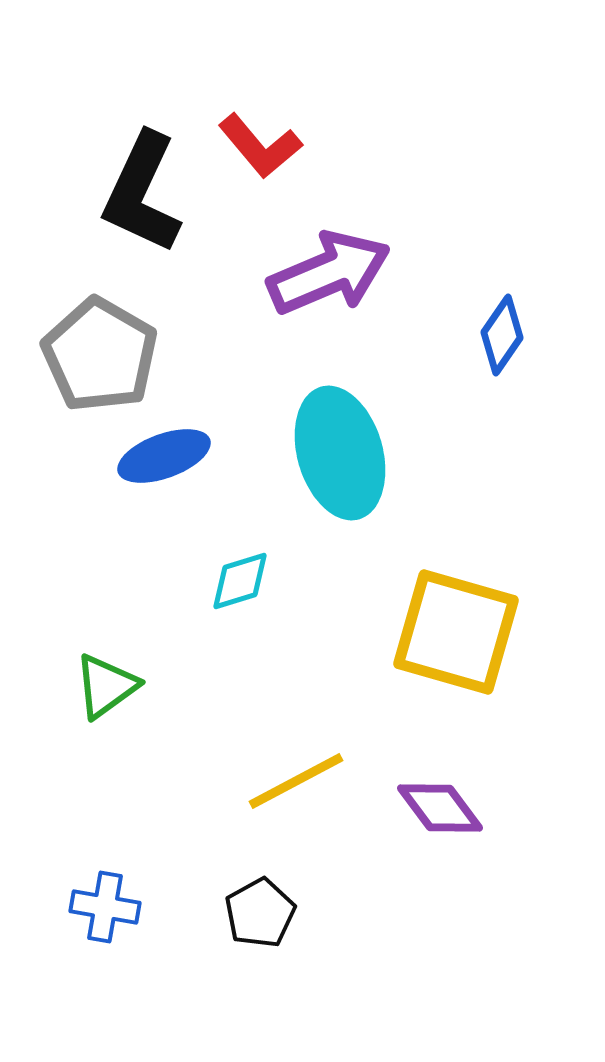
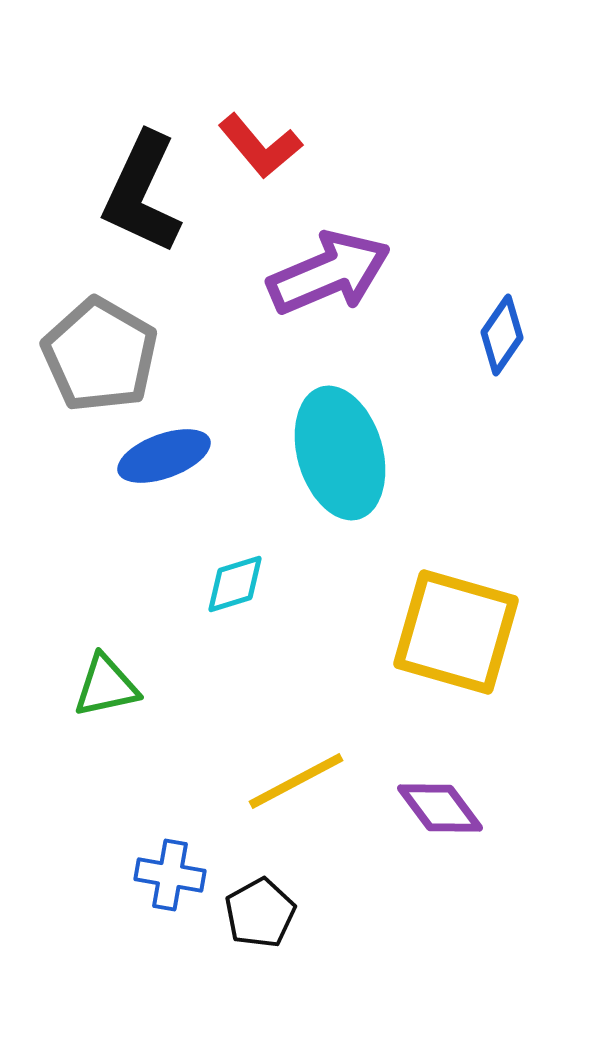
cyan diamond: moved 5 px left, 3 px down
green triangle: rotated 24 degrees clockwise
blue cross: moved 65 px right, 32 px up
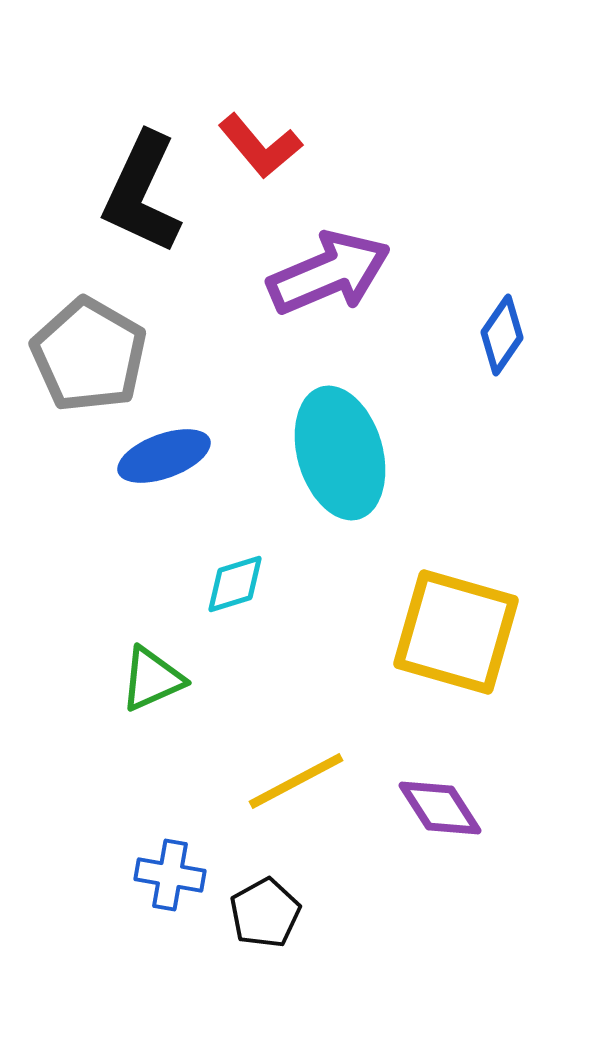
gray pentagon: moved 11 px left
green triangle: moved 46 px right, 7 px up; rotated 12 degrees counterclockwise
purple diamond: rotated 4 degrees clockwise
black pentagon: moved 5 px right
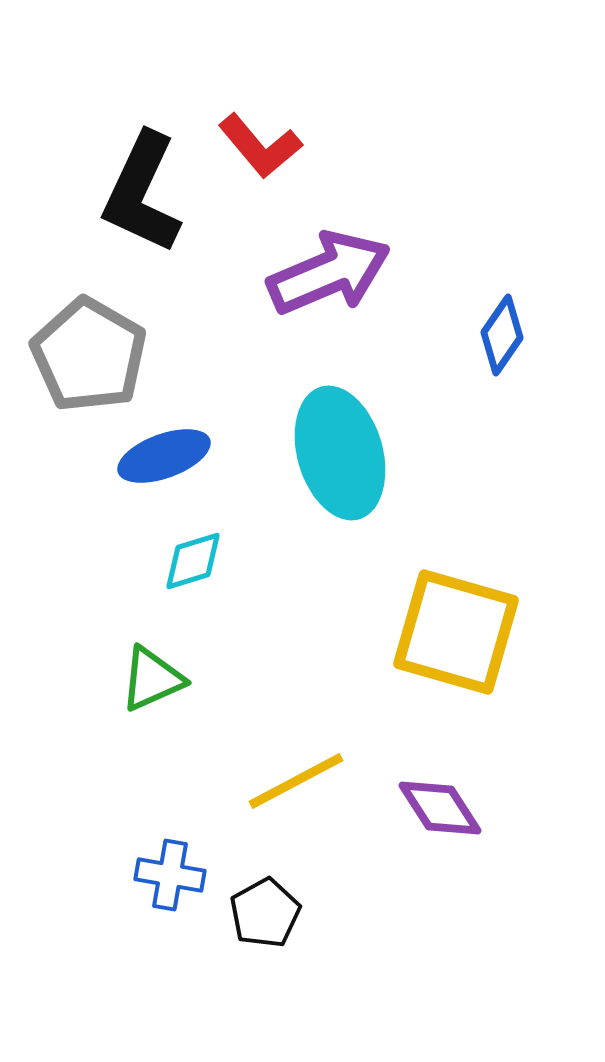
cyan diamond: moved 42 px left, 23 px up
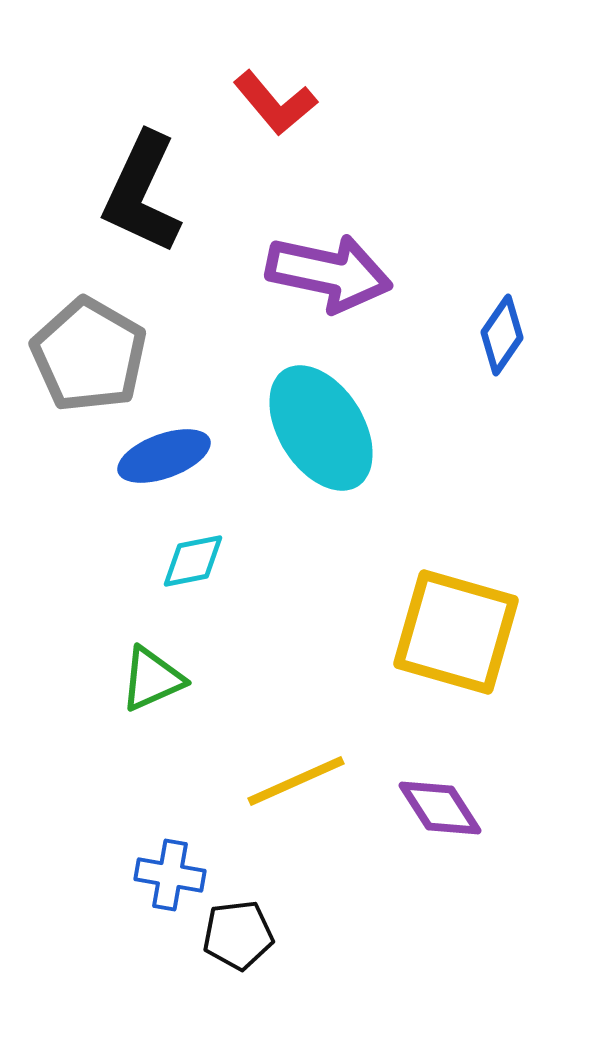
red L-shape: moved 15 px right, 43 px up
purple arrow: rotated 35 degrees clockwise
cyan ellipse: moved 19 px left, 25 px up; rotated 16 degrees counterclockwise
cyan diamond: rotated 6 degrees clockwise
yellow line: rotated 4 degrees clockwise
black pentagon: moved 27 px left, 22 px down; rotated 22 degrees clockwise
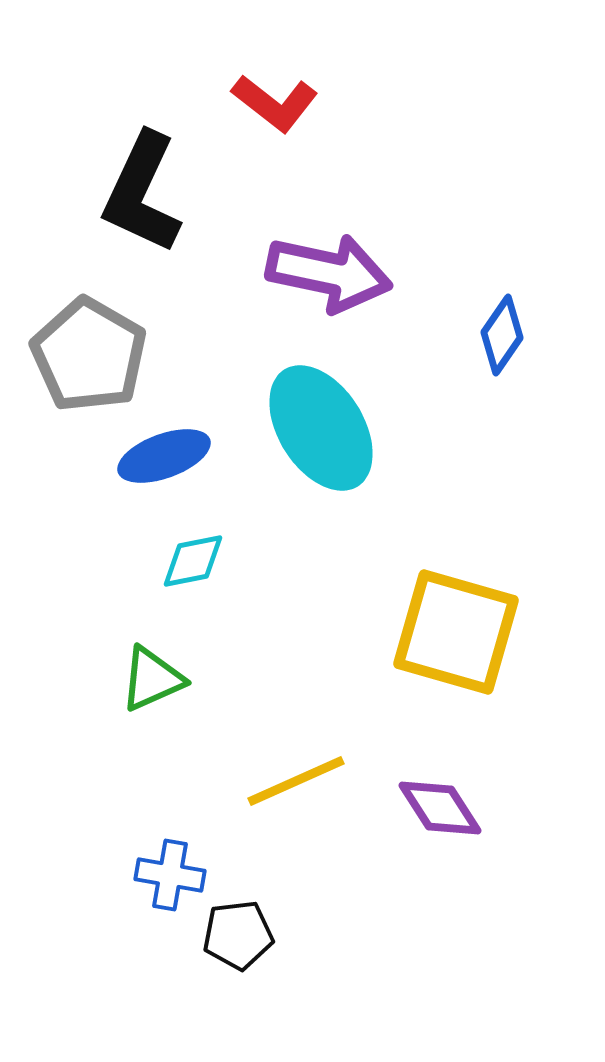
red L-shape: rotated 12 degrees counterclockwise
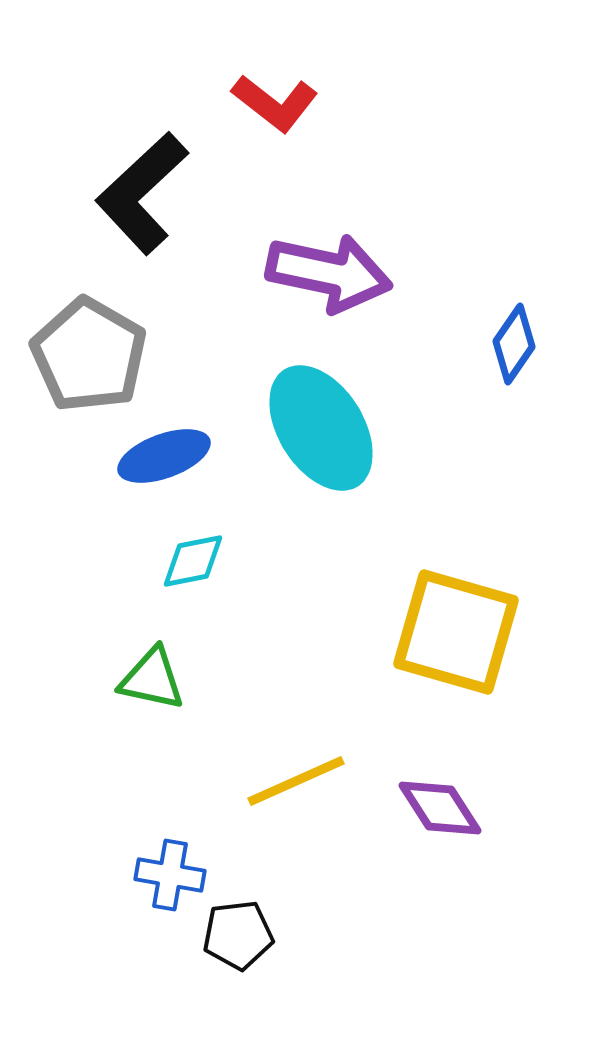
black L-shape: rotated 22 degrees clockwise
blue diamond: moved 12 px right, 9 px down
green triangle: rotated 36 degrees clockwise
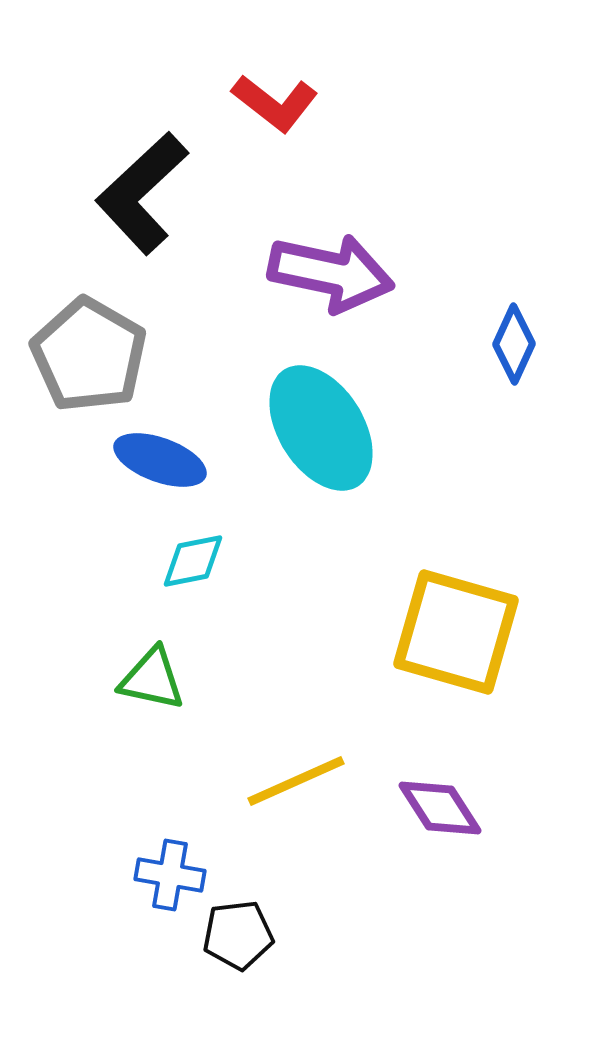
purple arrow: moved 2 px right
blue diamond: rotated 10 degrees counterclockwise
blue ellipse: moved 4 px left, 4 px down; rotated 40 degrees clockwise
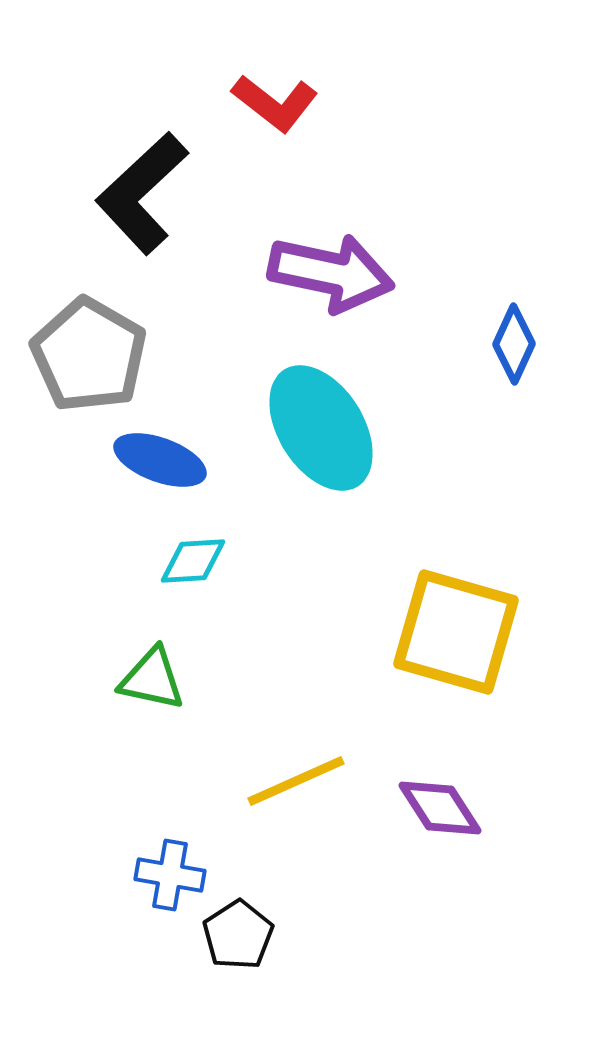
cyan diamond: rotated 8 degrees clockwise
black pentagon: rotated 26 degrees counterclockwise
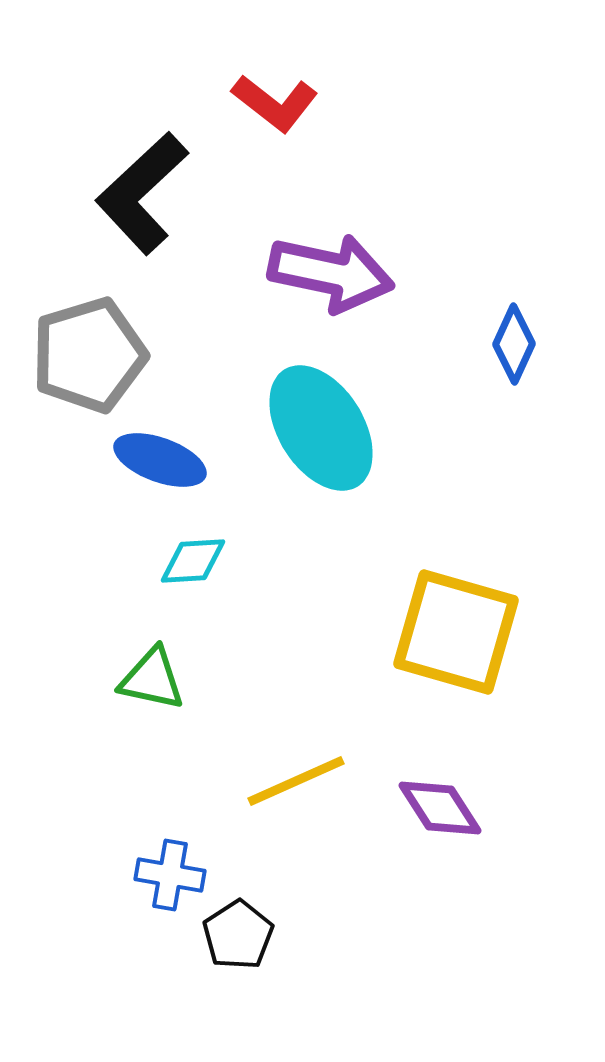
gray pentagon: rotated 25 degrees clockwise
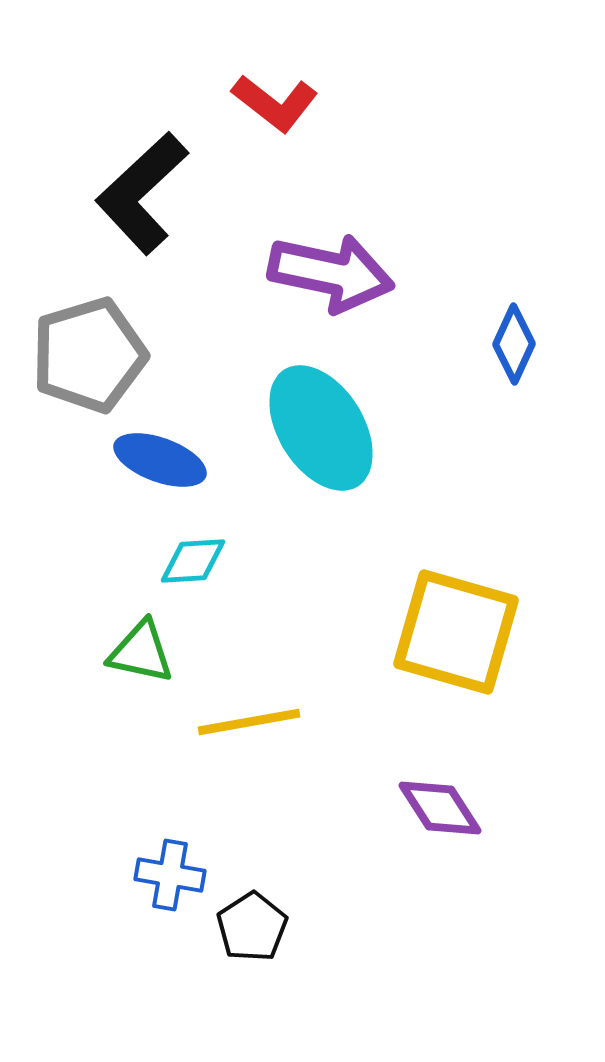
green triangle: moved 11 px left, 27 px up
yellow line: moved 47 px left, 59 px up; rotated 14 degrees clockwise
black pentagon: moved 14 px right, 8 px up
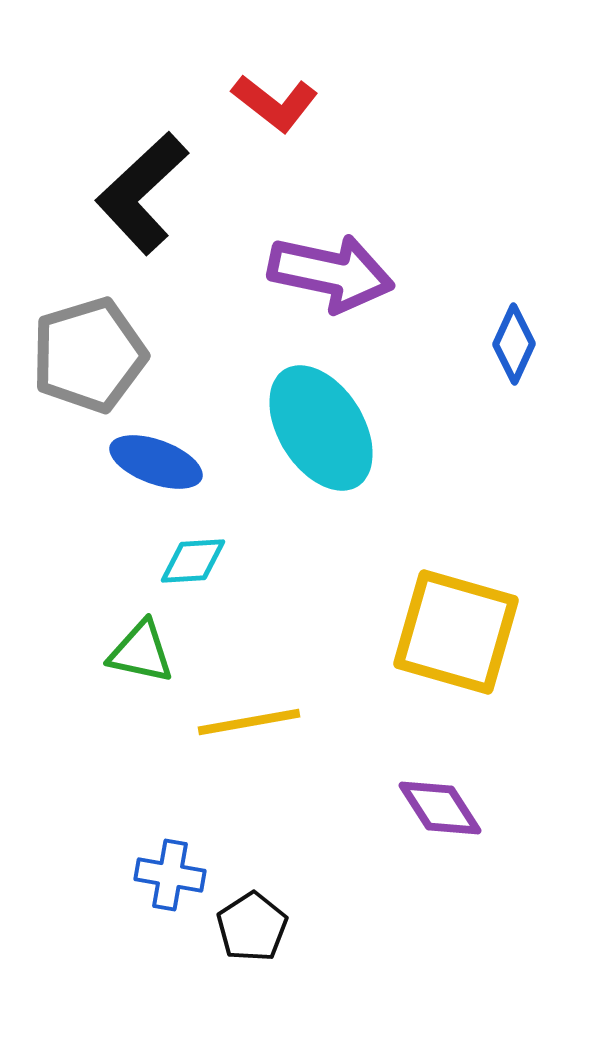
blue ellipse: moved 4 px left, 2 px down
